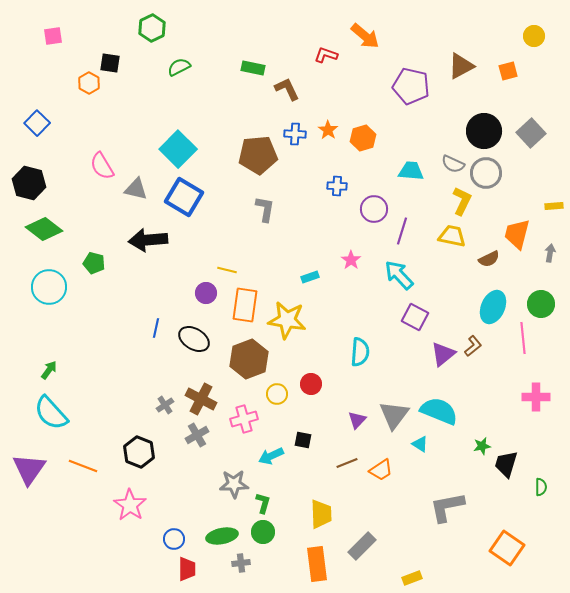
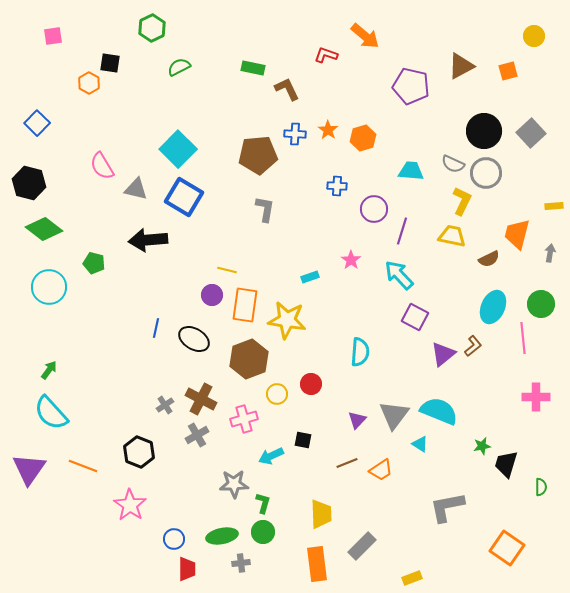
purple circle at (206, 293): moved 6 px right, 2 px down
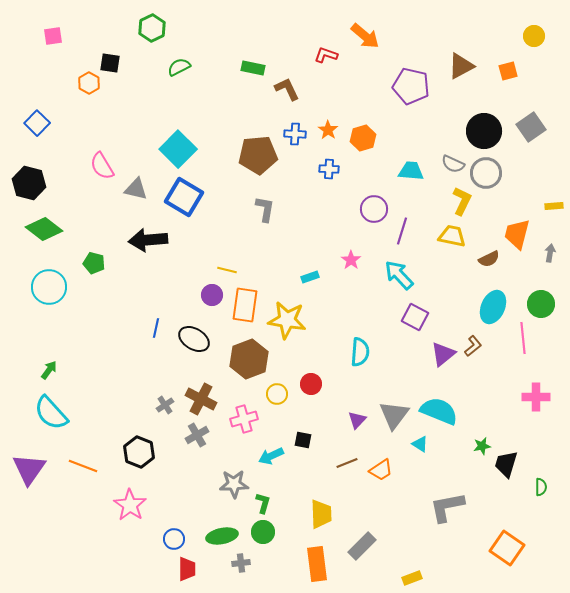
gray square at (531, 133): moved 6 px up; rotated 8 degrees clockwise
blue cross at (337, 186): moved 8 px left, 17 px up
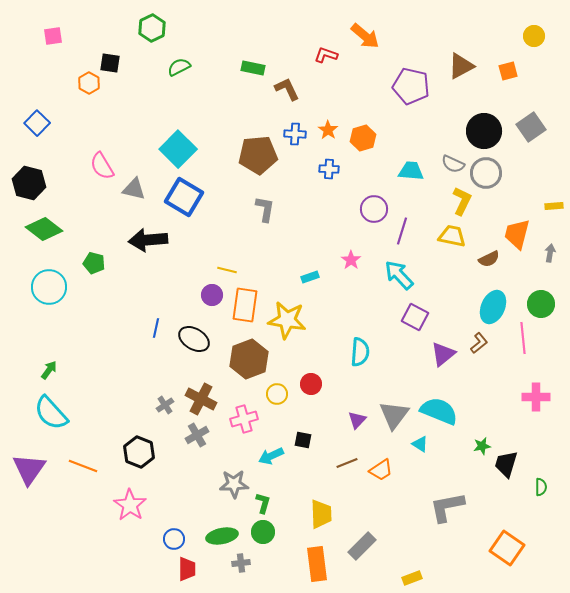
gray triangle at (136, 189): moved 2 px left
brown L-shape at (473, 346): moved 6 px right, 3 px up
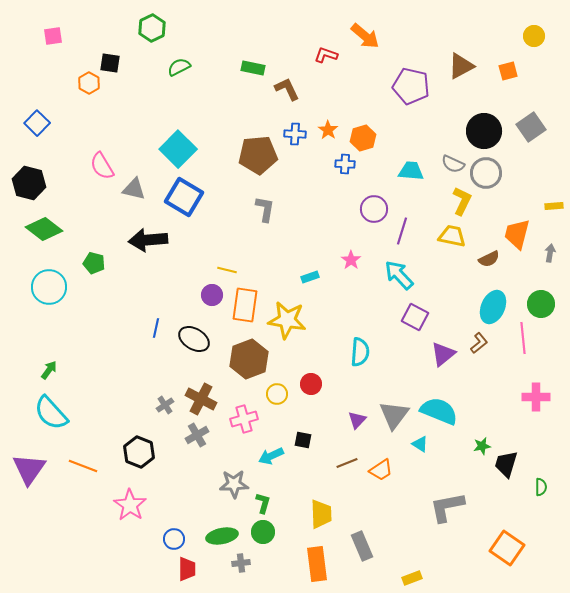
blue cross at (329, 169): moved 16 px right, 5 px up
gray rectangle at (362, 546): rotated 68 degrees counterclockwise
